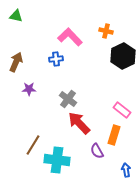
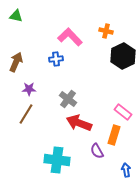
pink rectangle: moved 1 px right, 2 px down
red arrow: rotated 25 degrees counterclockwise
brown line: moved 7 px left, 31 px up
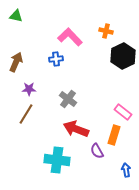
red arrow: moved 3 px left, 6 px down
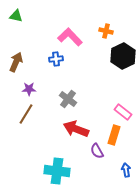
cyan cross: moved 11 px down
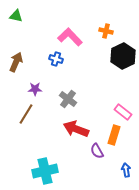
blue cross: rotated 24 degrees clockwise
purple star: moved 6 px right
cyan cross: moved 12 px left; rotated 20 degrees counterclockwise
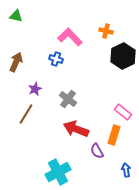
purple star: rotated 24 degrees counterclockwise
cyan cross: moved 13 px right, 1 px down; rotated 15 degrees counterclockwise
